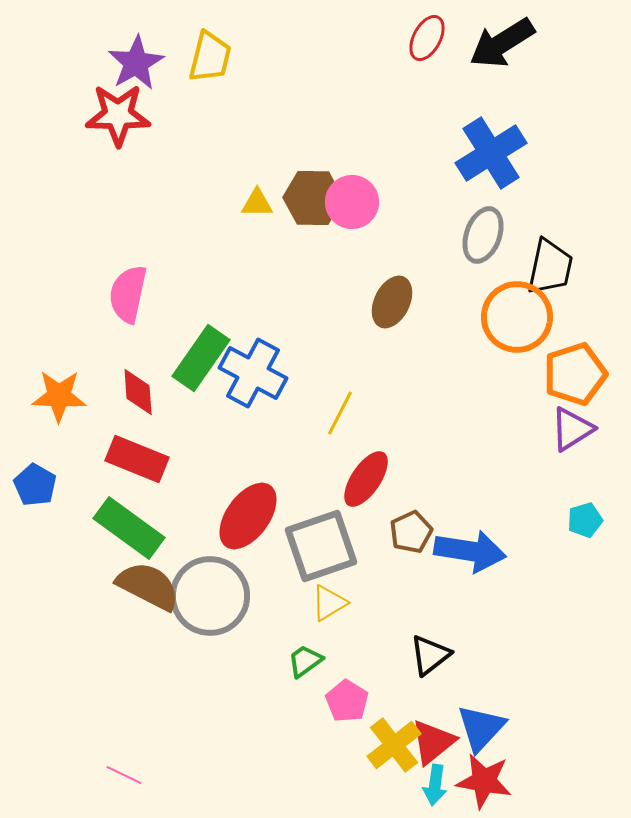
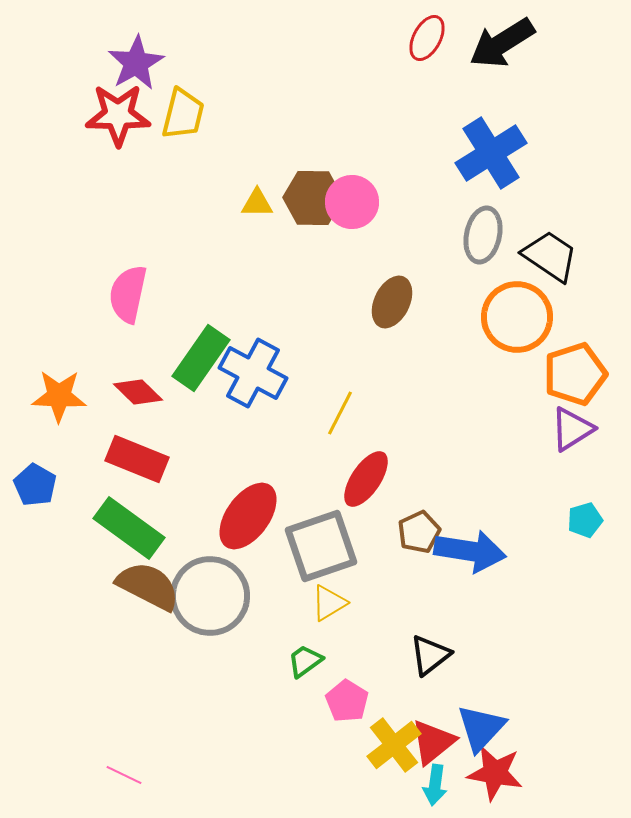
yellow trapezoid at (210, 57): moved 27 px left, 57 px down
gray ellipse at (483, 235): rotated 8 degrees counterclockwise
black trapezoid at (550, 267): moved 11 px up; rotated 68 degrees counterclockwise
red diamond at (138, 392): rotated 42 degrees counterclockwise
brown pentagon at (411, 532): moved 8 px right
red star at (484, 781): moved 11 px right, 8 px up
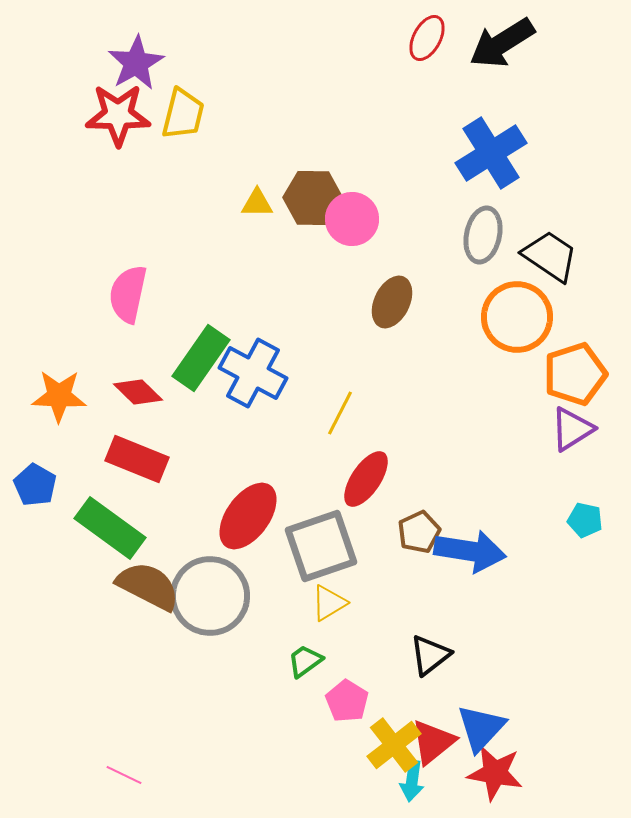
pink circle at (352, 202): moved 17 px down
cyan pentagon at (585, 520): rotated 28 degrees clockwise
green rectangle at (129, 528): moved 19 px left
cyan arrow at (435, 785): moved 23 px left, 4 px up
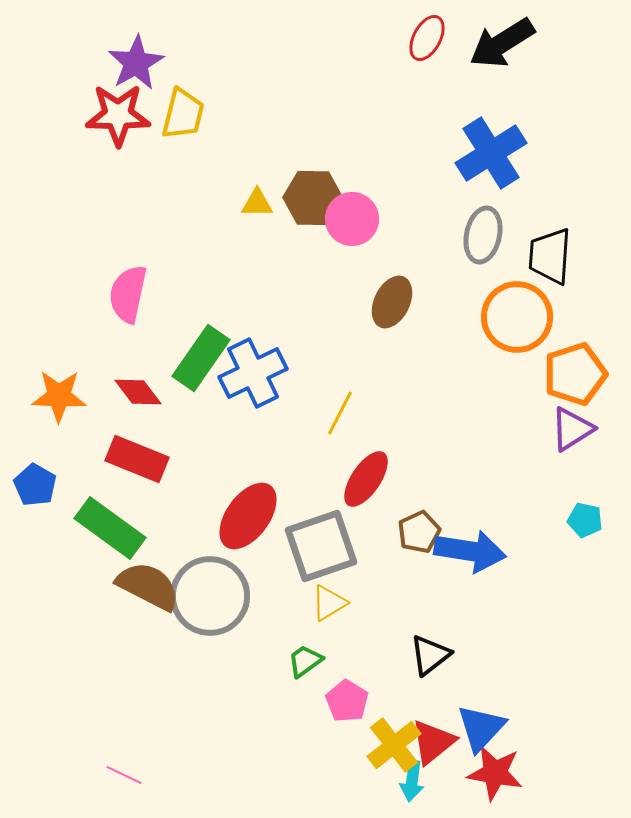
black trapezoid at (550, 256): rotated 120 degrees counterclockwise
blue cross at (253, 373): rotated 36 degrees clockwise
red diamond at (138, 392): rotated 9 degrees clockwise
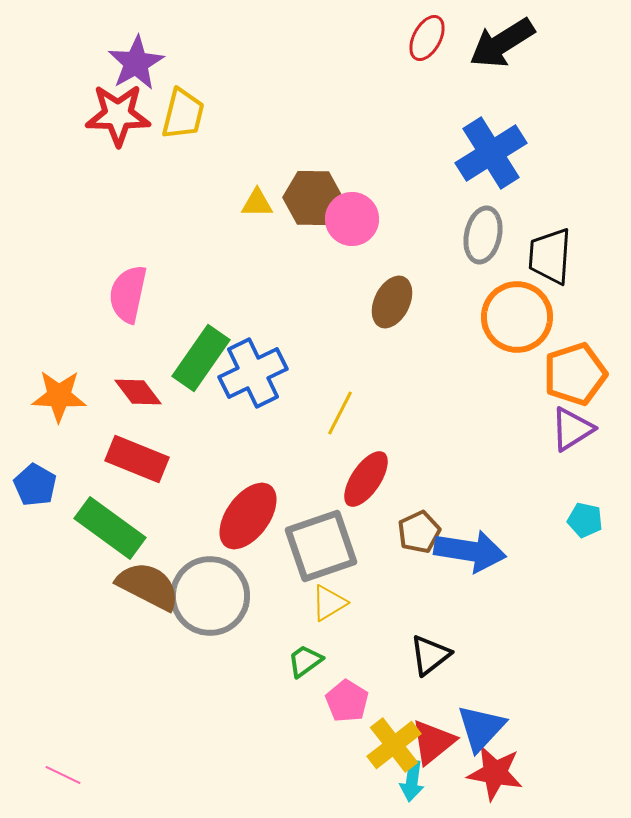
pink line at (124, 775): moved 61 px left
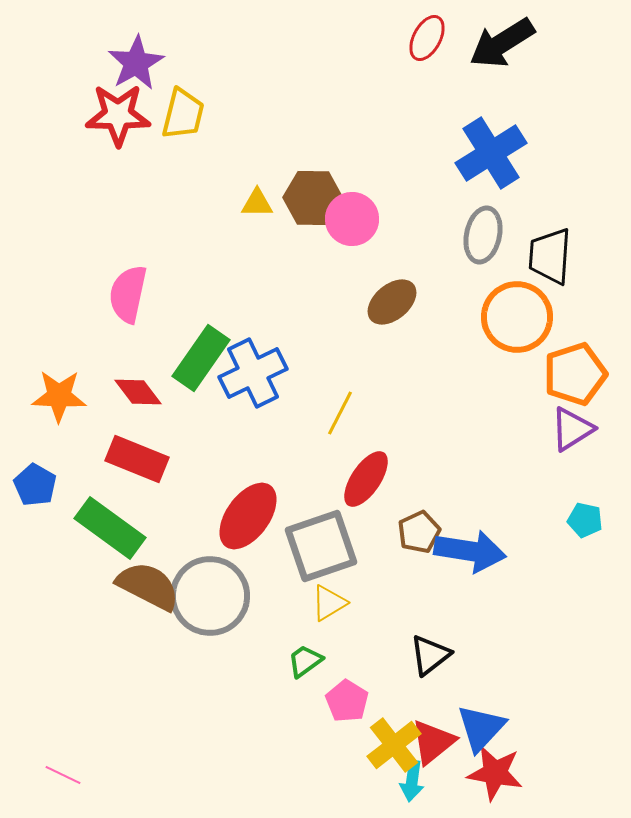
brown ellipse at (392, 302): rotated 24 degrees clockwise
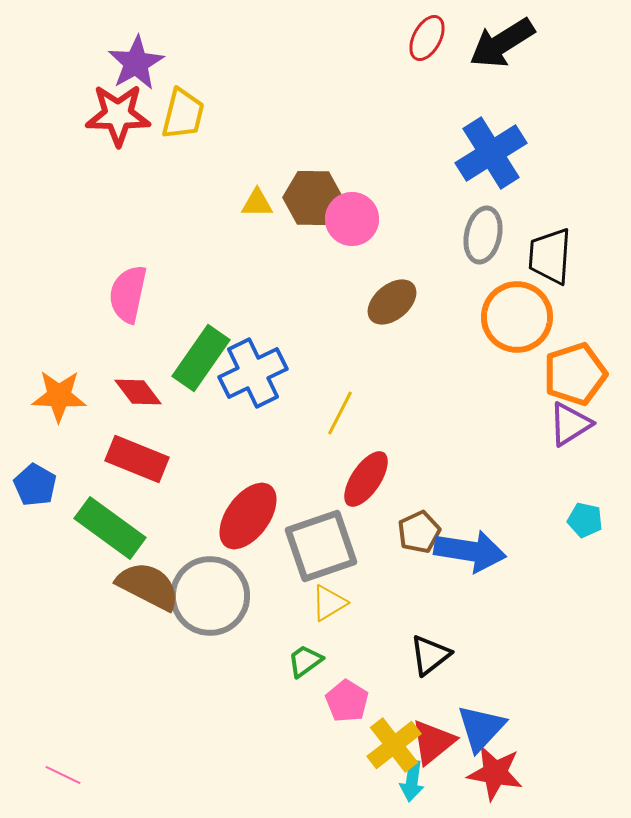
purple triangle at (572, 429): moved 2 px left, 5 px up
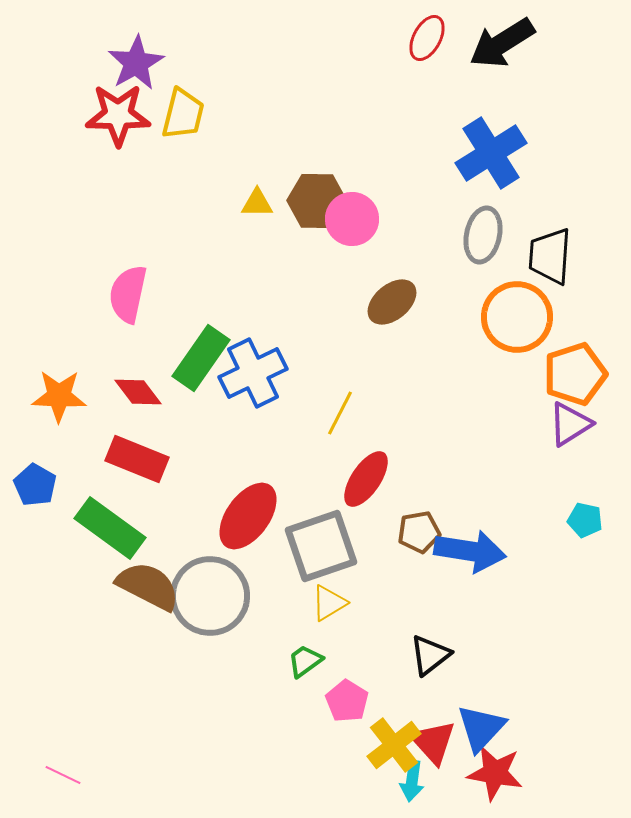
brown hexagon at (313, 198): moved 4 px right, 3 px down
brown pentagon at (419, 532): rotated 15 degrees clockwise
red triangle at (433, 742): rotated 33 degrees counterclockwise
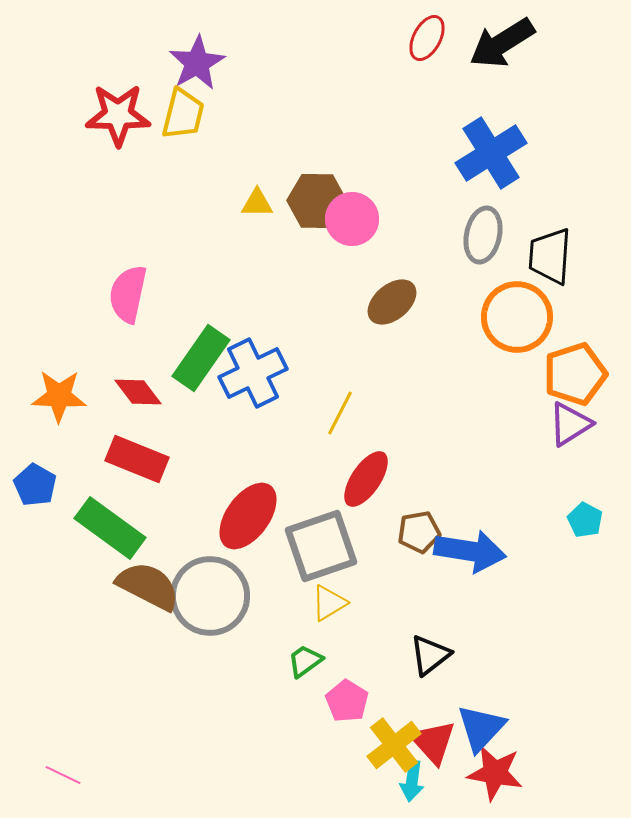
purple star at (136, 63): moved 61 px right
cyan pentagon at (585, 520): rotated 16 degrees clockwise
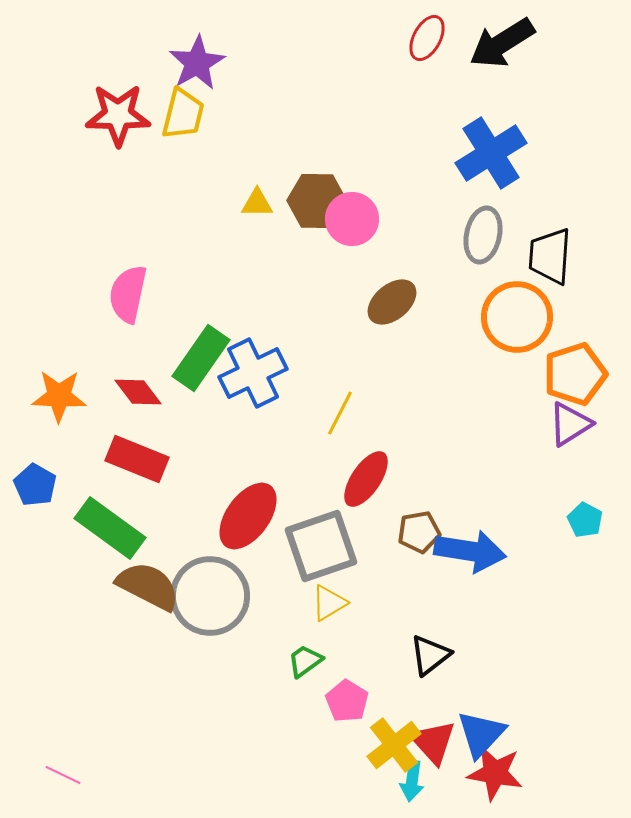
blue triangle at (481, 728): moved 6 px down
